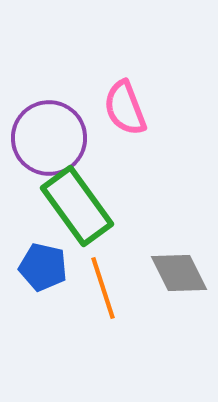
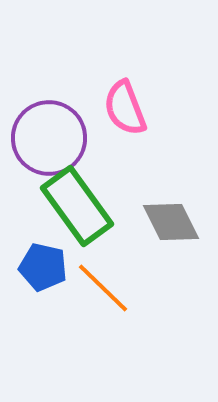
gray diamond: moved 8 px left, 51 px up
orange line: rotated 28 degrees counterclockwise
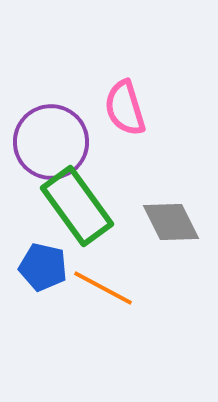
pink semicircle: rotated 4 degrees clockwise
purple circle: moved 2 px right, 4 px down
orange line: rotated 16 degrees counterclockwise
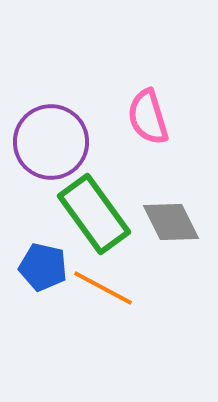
pink semicircle: moved 23 px right, 9 px down
green rectangle: moved 17 px right, 8 px down
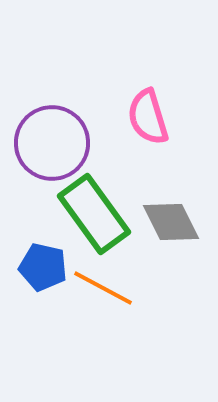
purple circle: moved 1 px right, 1 px down
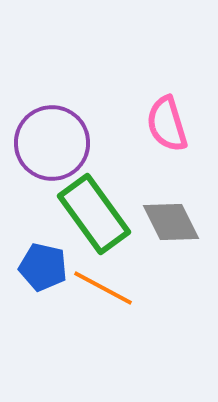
pink semicircle: moved 19 px right, 7 px down
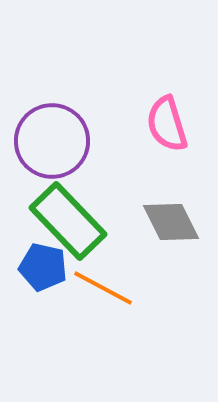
purple circle: moved 2 px up
green rectangle: moved 26 px left, 7 px down; rotated 8 degrees counterclockwise
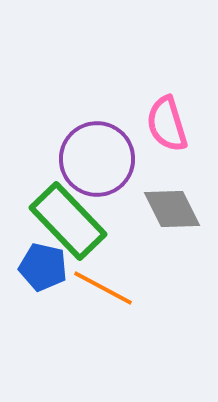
purple circle: moved 45 px right, 18 px down
gray diamond: moved 1 px right, 13 px up
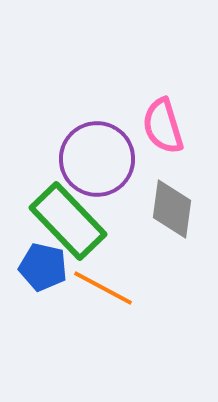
pink semicircle: moved 4 px left, 2 px down
gray diamond: rotated 34 degrees clockwise
